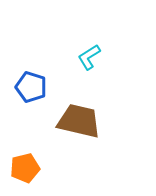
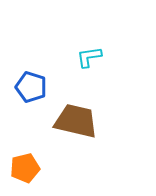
cyan L-shape: rotated 24 degrees clockwise
brown trapezoid: moved 3 px left
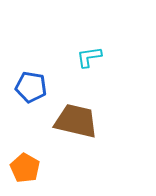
blue pentagon: rotated 8 degrees counterclockwise
orange pentagon: rotated 28 degrees counterclockwise
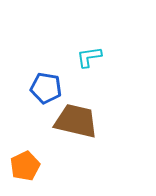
blue pentagon: moved 15 px right, 1 px down
orange pentagon: moved 2 px up; rotated 16 degrees clockwise
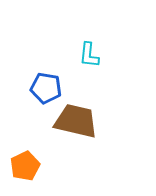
cyan L-shape: moved 2 px up; rotated 76 degrees counterclockwise
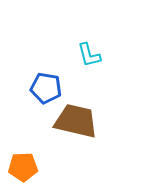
cyan L-shape: rotated 20 degrees counterclockwise
orange pentagon: moved 2 px left, 1 px down; rotated 24 degrees clockwise
